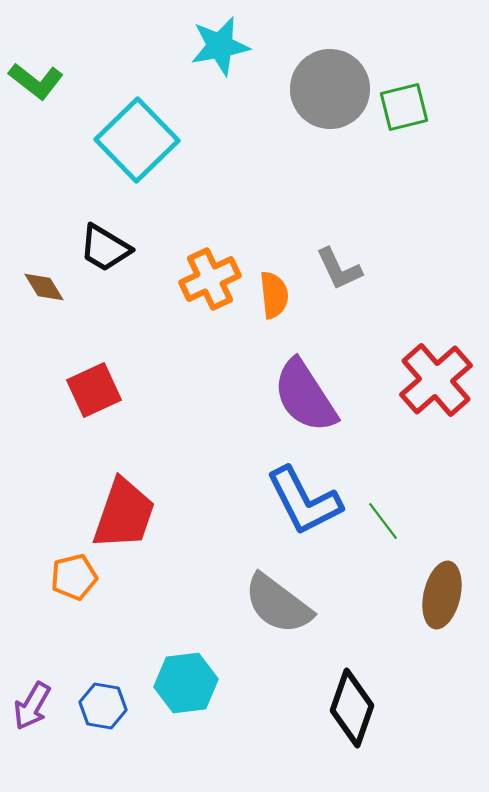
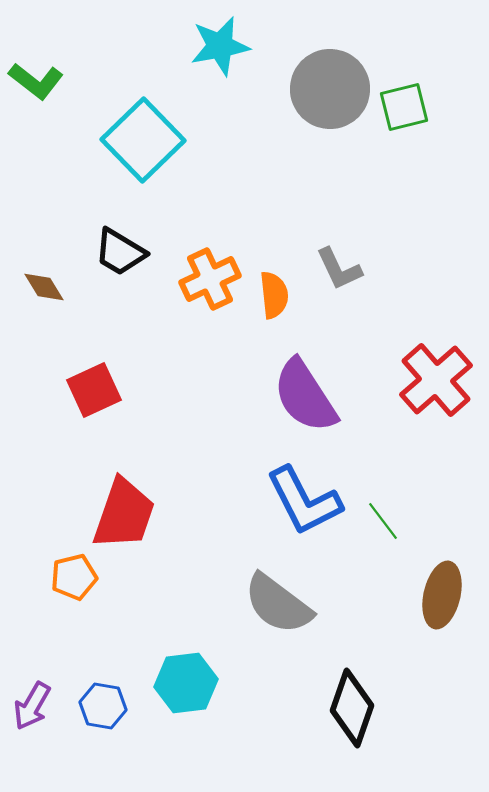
cyan square: moved 6 px right
black trapezoid: moved 15 px right, 4 px down
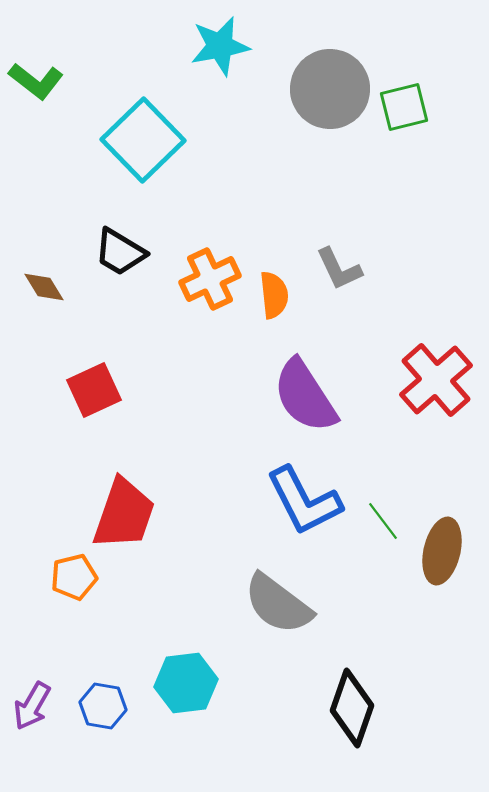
brown ellipse: moved 44 px up
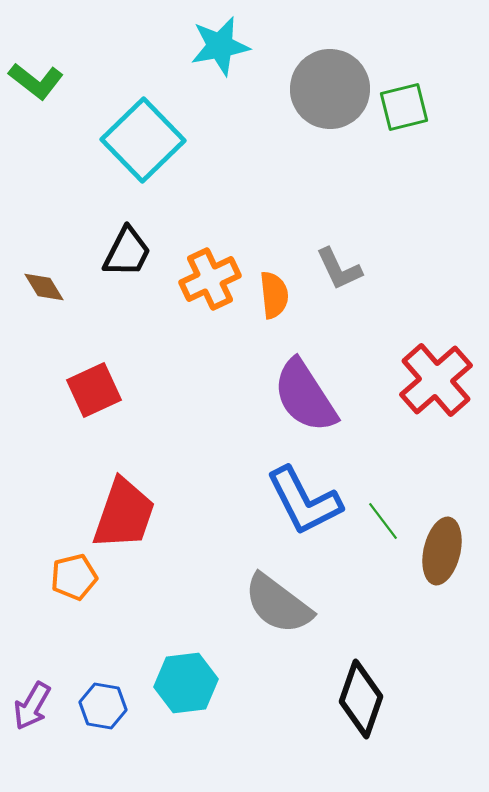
black trapezoid: moved 7 px right; rotated 94 degrees counterclockwise
black diamond: moved 9 px right, 9 px up
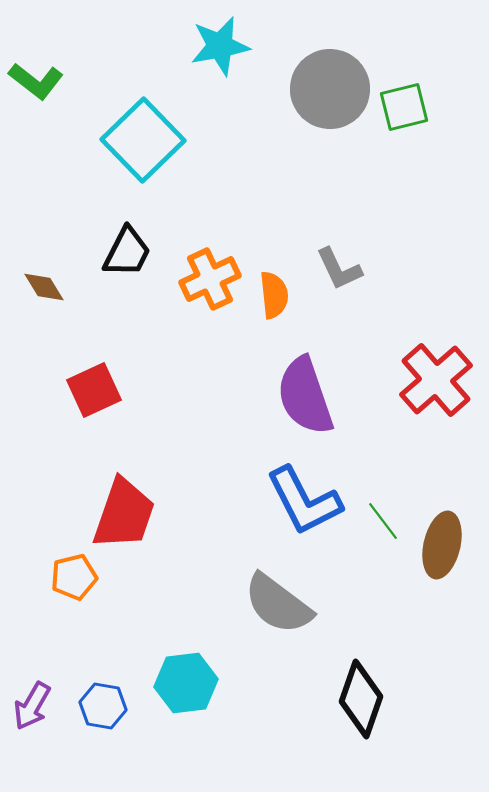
purple semicircle: rotated 14 degrees clockwise
brown ellipse: moved 6 px up
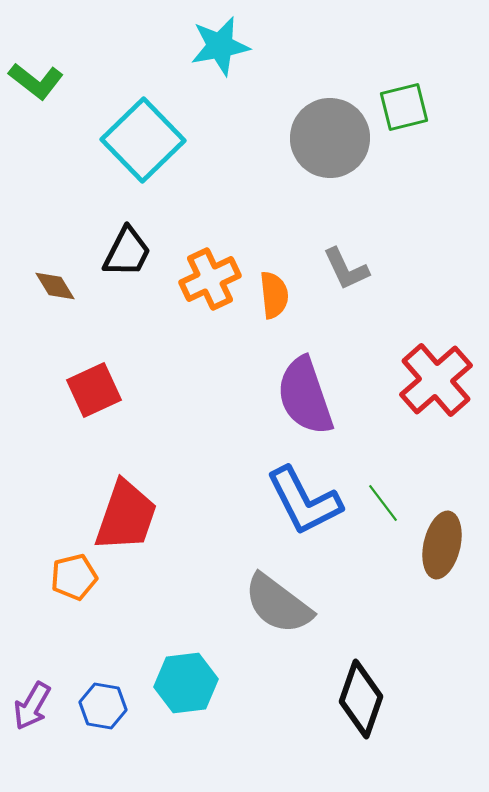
gray circle: moved 49 px down
gray L-shape: moved 7 px right
brown diamond: moved 11 px right, 1 px up
red trapezoid: moved 2 px right, 2 px down
green line: moved 18 px up
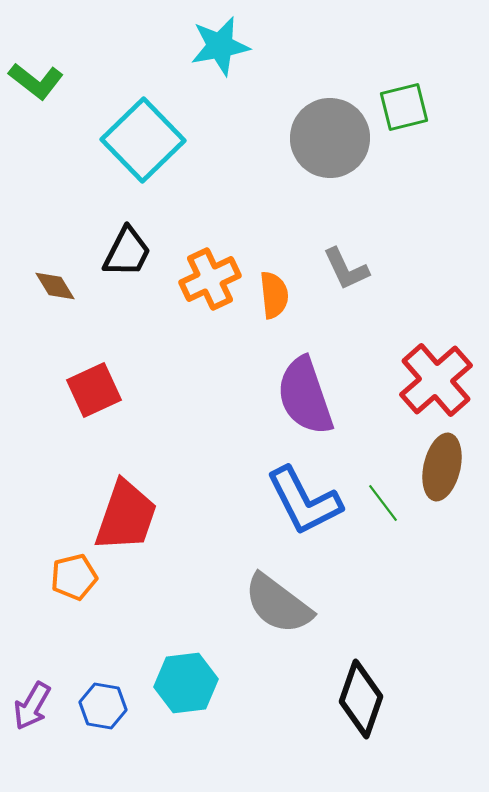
brown ellipse: moved 78 px up
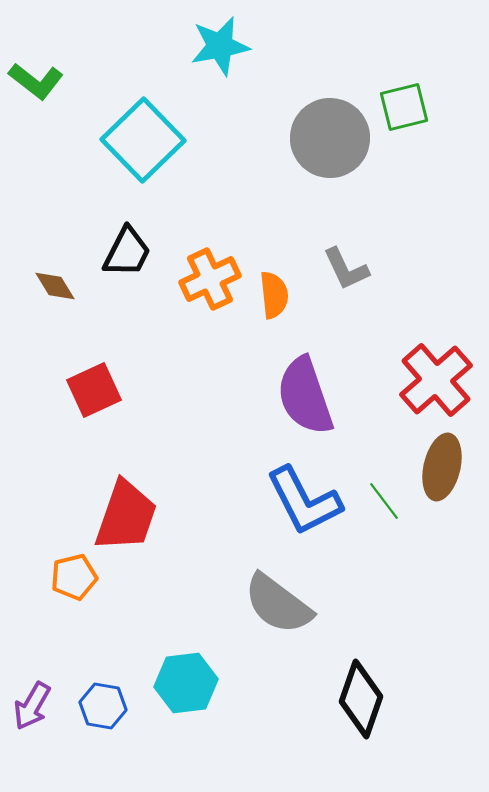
green line: moved 1 px right, 2 px up
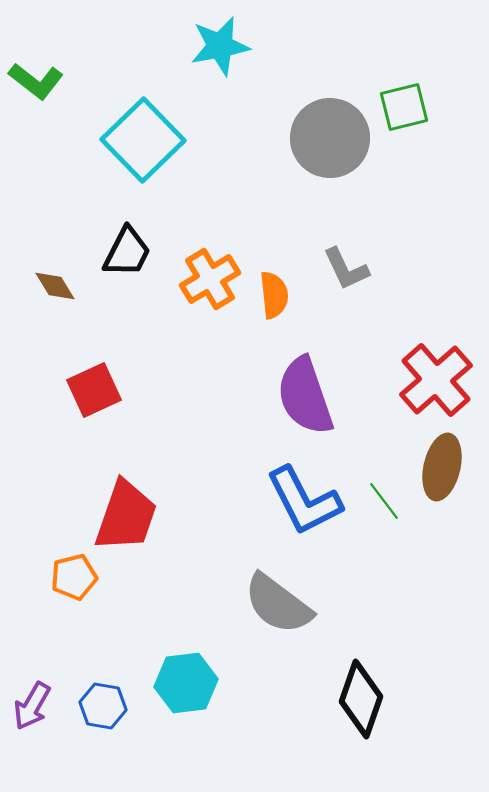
orange cross: rotated 6 degrees counterclockwise
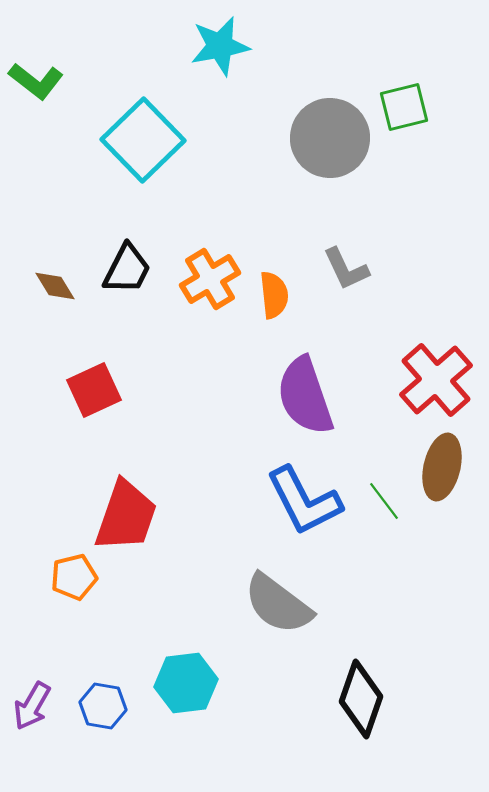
black trapezoid: moved 17 px down
